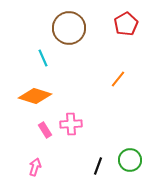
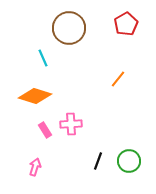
green circle: moved 1 px left, 1 px down
black line: moved 5 px up
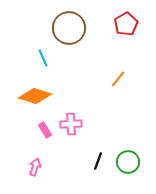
green circle: moved 1 px left, 1 px down
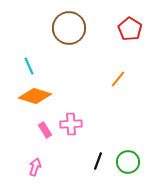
red pentagon: moved 4 px right, 5 px down; rotated 10 degrees counterclockwise
cyan line: moved 14 px left, 8 px down
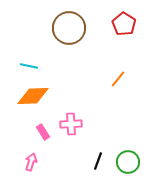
red pentagon: moved 6 px left, 5 px up
cyan line: rotated 54 degrees counterclockwise
orange diamond: moved 2 px left; rotated 20 degrees counterclockwise
pink rectangle: moved 2 px left, 2 px down
pink arrow: moved 4 px left, 5 px up
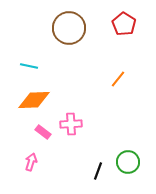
orange diamond: moved 1 px right, 4 px down
pink rectangle: rotated 21 degrees counterclockwise
black line: moved 10 px down
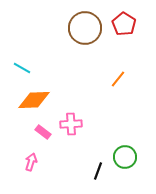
brown circle: moved 16 px right
cyan line: moved 7 px left, 2 px down; rotated 18 degrees clockwise
green circle: moved 3 px left, 5 px up
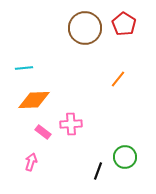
cyan line: moved 2 px right; rotated 36 degrees counterclockwise
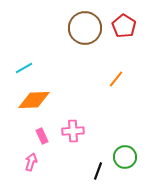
red pentagon: moved 2 px down
cyan line: rotated 24 degrees counterclockwise
orange line: moved 2 px left
pink cross: moved 2 px right, 7 px down
pink rectangle: moved 1 px left, 4 px down; rotated 28 degrees clockwise
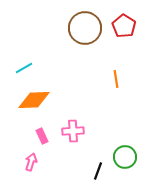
orange line: rotated 48 degrees counterclockwise
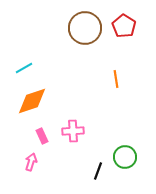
orange diamond: moved 2 px left, 1 px down; rotated 16 degrees counterclockwise
